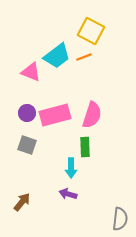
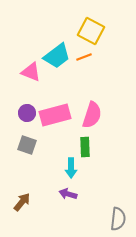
gray semicircle: moved 2 px left
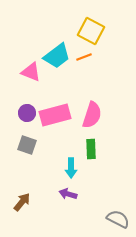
green rectangle: moved 6 px right, 2 px down
gray semicircle: rotated 70 degrees counterclockwise
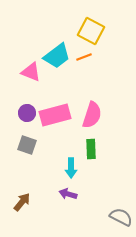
gray semicircle: moved 3 px right, 2 px up
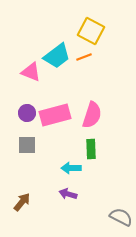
gray square: rotated 18 degrees counterclockwise
cyan arrow: rotated 90 degrees clockwise
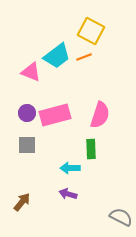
pink semicircle: moved 8 px right
cyan arrow: moved 1 px left
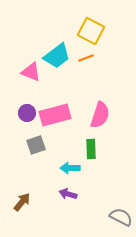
orange line: moved 2 px right, 1 px down
gray square: moved 9 px right; rotated 18 degrees counterclockwise
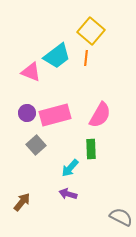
yellow square: rotated 12 degrees clockwise
orange line: rotated 63 degrees counterclockwise
pink semicircle: rotated 12 degrees clockwise
gray square: rotated 24 degrees counterclockwise
cyan arrow: rotated 48 degrees counterclockwise
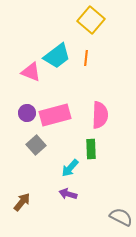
yellow square: moved 11 px up
pink semicircle: rotated 28 degrees counterclockwise
